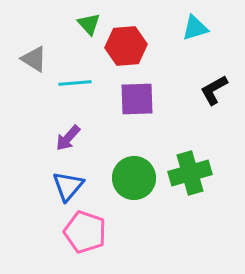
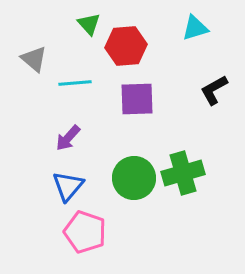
gray triangle: rotated 8 degrees clockwise
green cross: moved 7 px left
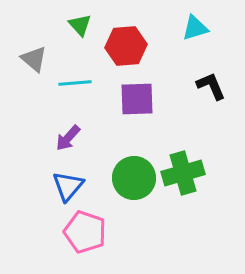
green triangle: moved 9 px left, 1 px down
black L-shape: moved 3 px left, 4 px up; rotated 96 degrees clockwise
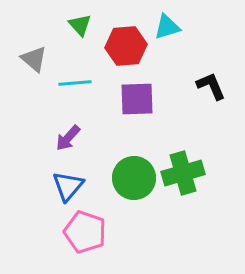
cyan triangle: moved 28 px left, 1 px up
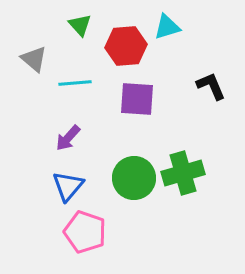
purple square: rotated 6 degrees clockwise
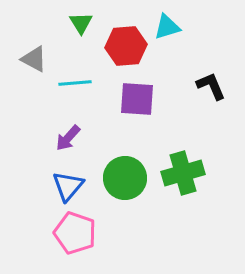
green triangle: moved 1 px right, 2 px up; rotated 10 degrees clockwise
gray triangle: rotated 12 degrees counterclockwise
green circle: moved 9 px left
pink pentagon: moved 10 px left, 1 px down
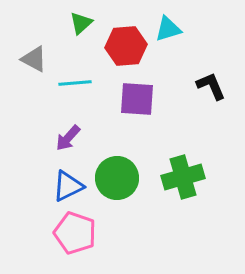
green triangle: rotated 20 degrees clockwise
cyan triangle: moved 1 px right, 2 px down
green cross: moved 4 px down
green circle: moved 8 px left
blue triangle: rotated 24 degrees clockwise
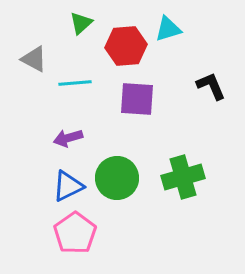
purple arrow: rotated 32 degrees clockwise
pink pentagon: rotated 18 degrees clockwise
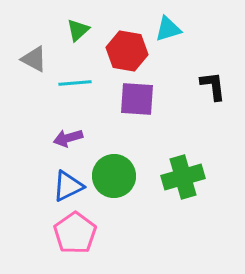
green triangle: moved 3 px left, 7 px down
red hexagon: moved 1 px right, 5 px down; rotated 15 degrees clockwise
black L-shape: moved 2 px right; rotated 16 degrees clockwise
green circle: moved 3 px left, 2 px up
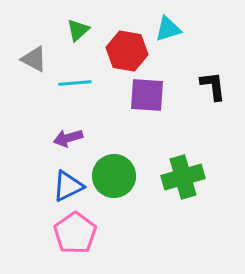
purple square: moved 10 px right, 4 px up
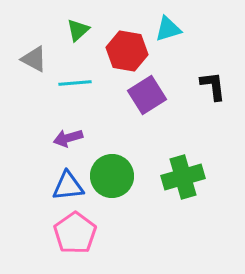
purple square: rotated 36 degrees counterclockwise
green circle: moved 2 px left
blue triangle: rotated 20 degrees clockwise
